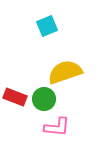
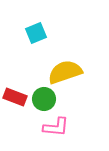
cyan square: moved 11 px left, 7 px down
pink L-shape: moved 1 px left
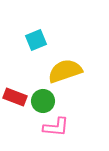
cyan square: moved 7 px down
yellow semicircle: moved 1 px up
green circle: moved 1 px left, 2 px down
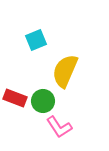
yellow semicircle: rotated 48 degrees counterclockwise
red rectangle: moved 1 px down
pink L-shape: moved 3 px right; rotated 52 degrees clockwise
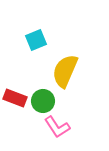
pink L-shape: moved 2 px left
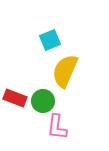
cyan square: moved 14 px right
pink L-shape: rotated 40 degrees clockwise
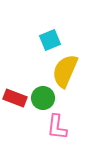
green circle: moved 3 px up
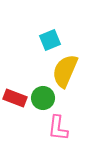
pink L-shape: moved 1 px right, 1 px down
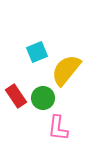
cyan square: moved 13 px left, 12 px down
yellow semicircle: moved 1 px right, 1 px up; rotated 16 degrees clockwise
red rectangle: moved 1 px right, 2 px up; rotated 35 degrees clockwise
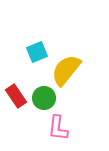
green circle: moved 1 px right
